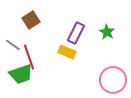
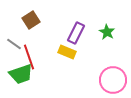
gray line: moved 1 px right, 1 px up
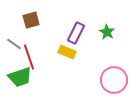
brown square: rotated 18 degrees clockwise
green trapezoid: moved 1 px left, 3 px down
pink circle: moved 1 px right
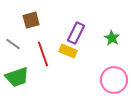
green star: moved 5 px right, 6 px down
gray line: moved 1 px left
yellow rectangle: moved 1 px right, 1 px up
red line: moved 14 px right, 3 px up
green trapezoid: moved 3 px left
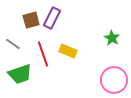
purple rectangle: moved 24 px left, 15 px up
green trapezoid: moved 3 px right, 3 px up
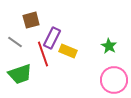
purple rectangle: moved 20 px down
green star: moved 3 px left, 8 px down
gray line: moved 2 px right, 2 px up
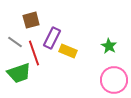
red line: moved 9 px left, 1 px up
green trapezoid: moved 1 px left, 1 px up
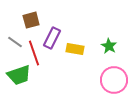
yellow rectangle: moved 7 px right, 2 px up; rotated 12 degrees counterclockwise
green trapezoid: moved 2 px down
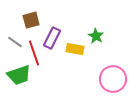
green star: moved 13 px left, 10 px up
pink circle: moved 1 px left, 1 px up
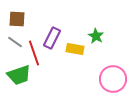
brown square: moved 14 px left, 1 px up; rotated 18 degrees clockwise
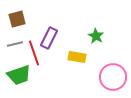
brown square: rotated 18 degrees counterclockwise
purple rectangle: moved 3 px left
gray line: moved 2 px down; rotated 49 degrees counterclockwise
yellow rectangle: moved 2 px right, 8 px down
pink circle: moved 2 px up
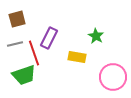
green trapezoid: moved 5 px right
